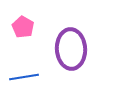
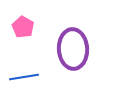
purple ellipse: moved 2 px right
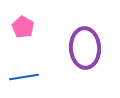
purple ellipse: moved 12 px right, 1 px up
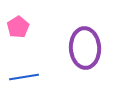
pink pentagon: moved 5 px left; rotated 10 degrees clockwise
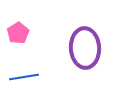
pink pentagon: moved 6 px down
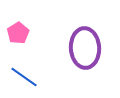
blue line: rotated 44 degrees clockwise
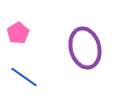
purple ellipse: rotated 12 degrees counterclockwise
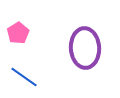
purple ellipse: rotated 12 degrees clockwise
